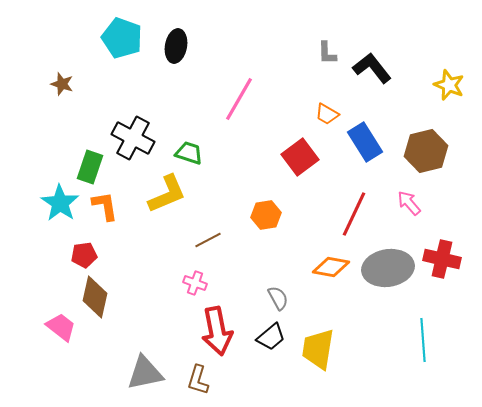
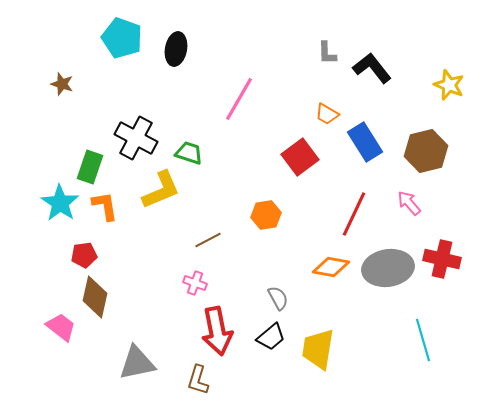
black ellipse: moved 3 px down
black cross: moved 3 px right
yellow L-shape: moved 6 px left, 4 px up
cyan line: rotated 12 degrees counterclockwise
gray triangle: moved 8 px left, 10 px up
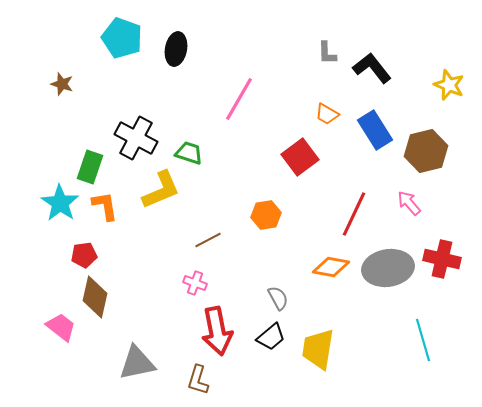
blue rectangle: moved 10 px right, 12 px up
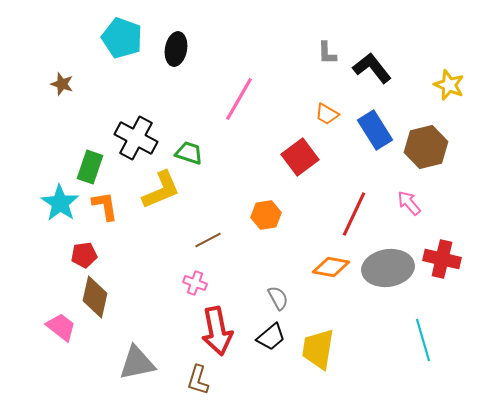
brown hexagon: moved 4 px up
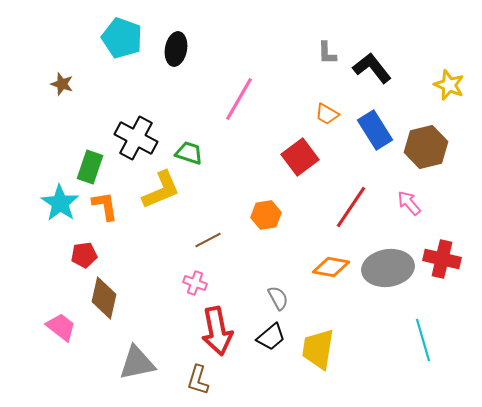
red line: moved 3 px left, 7 px up; rotated 9 degrees clockwise
brown diamond: moved 9 px right, 1 px down
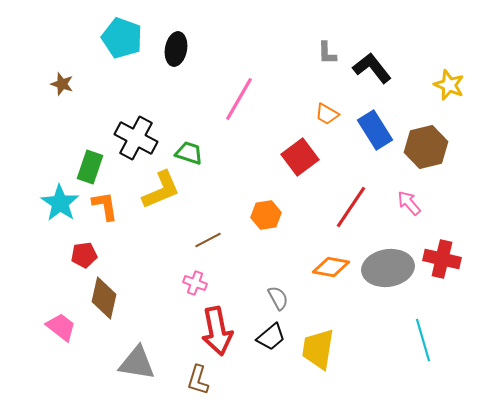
gray triangle: rotated 21 degrees clockwise
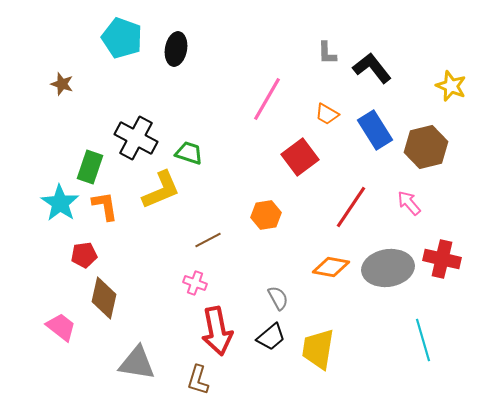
yellow star: moved 2 px right, 1 px down
pink line: moved 28 px right
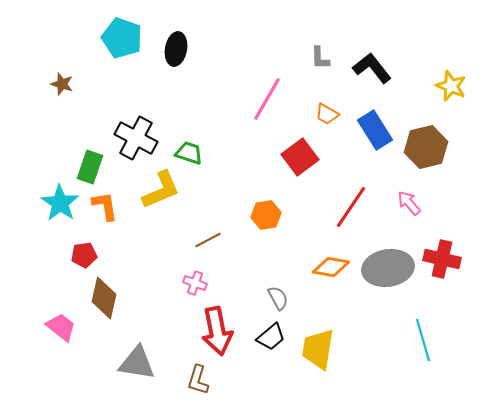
gray L-shape: moved 7 px left, 5 px down
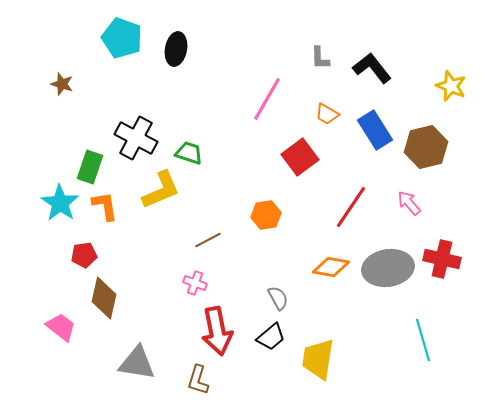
yellow trapezoid: moved 10 px down
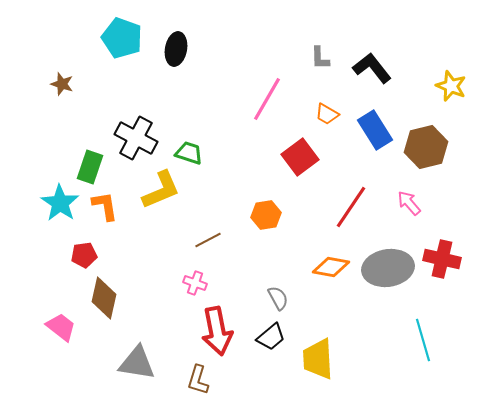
yellow trapezoid: rotated 12 degrees counterclockwise
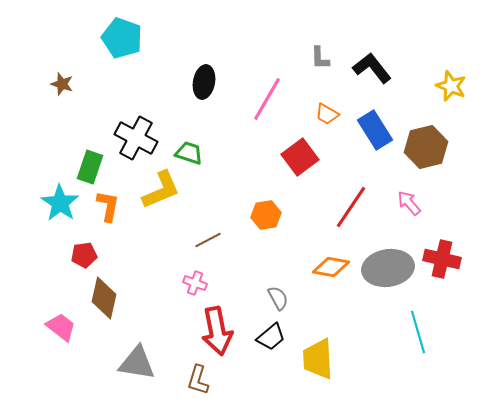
black ellipse: moved 28 px right, 33 px down
orange L-shape: moved 3 px right; rotated 20 degrees clockwise
cyan line: moved 5 px left, 8 px up
